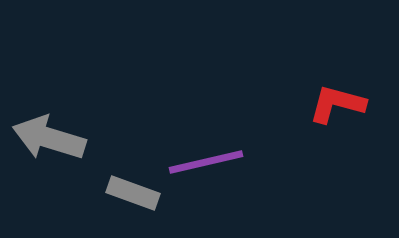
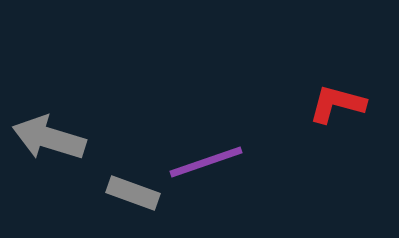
purple line: rotated 6 degrees counterclockwise
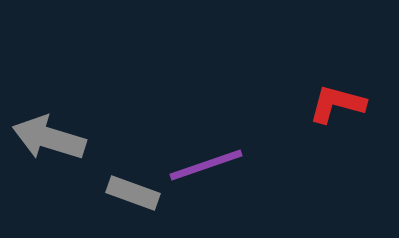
purple line: moved 3 px down
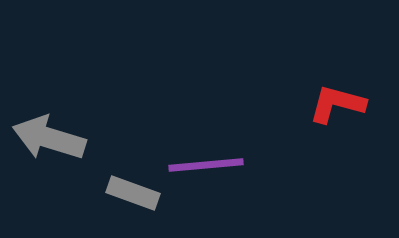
purple line: rotated 14 degrees clockwise
